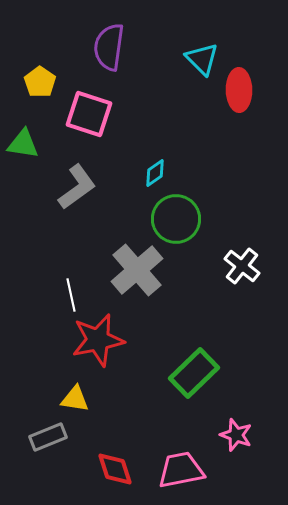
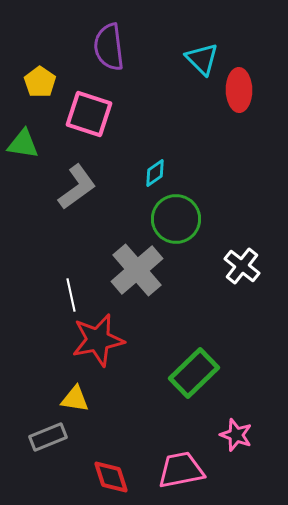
purple semicircle: rotated 15 degrees counterclockwise
red diamond: moved 4 px left, 8 px down
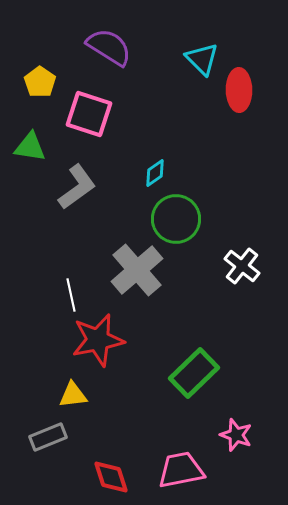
purple semicircle: rotated 129 degrees clockwise
green triangle: moved 7 px right, 3 px down
yellow triangle: moved 2 px left, 4 px up; rotated 16 degrees counterclockwise
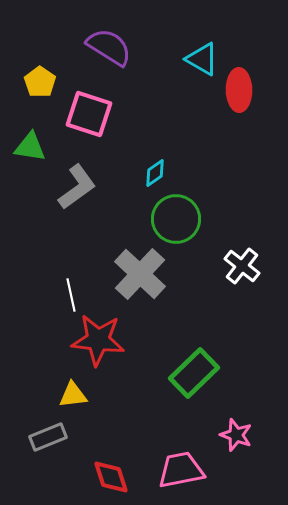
cyan triangle: rotated 15 degrees counterclockwise
gray cross: moved 3 px right, 4 px down; rotated 6 degrees counterclockwise
red star: rotated 18 degrees clockwise
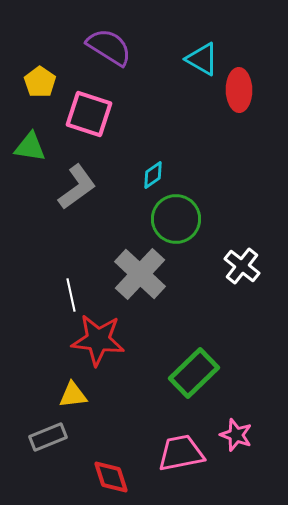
cyan diamond: moved 2 px left, 2 px down
pink trapezoid: moved 17 px up
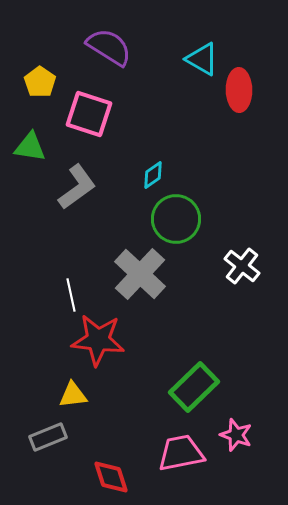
green rectangle: moved 14 px down
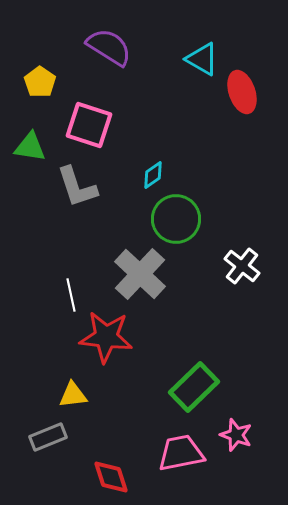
red ellipse: moved 3 px right, 2 px down; rotated 18 degrees counterclockwise
pink square: moved 11 px down
gray L-shape: rotated 108 degrees clockwise
red star: moved 8 px right, 3 px up
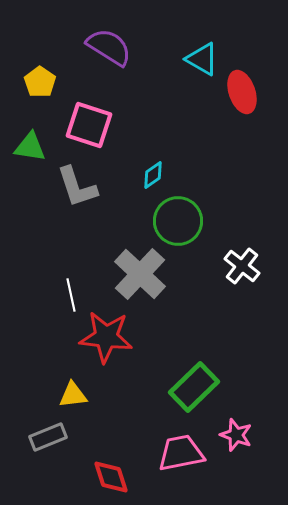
green circle: moved 2 px right, 2 px down
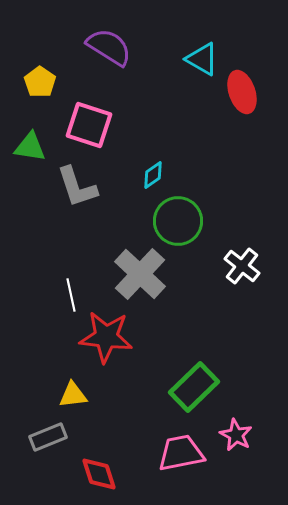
pink star: rotated 8 degrees clockwise
red diamond: moved 12 px left, 3 px up
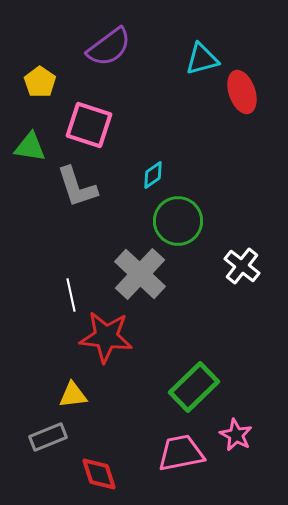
purple semicircle: rotated 111 degrees clockwise
cyan triangle: rotated 45 degrees counterclockwise
